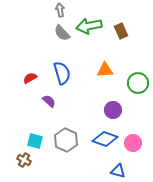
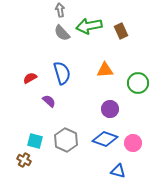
purple circle: moved 3 px left, 1 px up
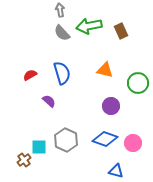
orange triangle: rotated 18 degrees clockwise
red semicircle: moved 3 px up
purple circle: moved 1 px right, 3 px up
cyan square: moved 4 px right, 6 px down; rotated 14 degrees counterclockwise
brown cross: rotated 24 degrees clockwise
blue triangle: moved 2 px left
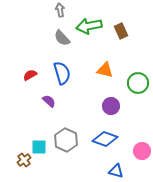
gray semicircle: moved 5 px down
pink circle: moved 9 px right, 8 px down
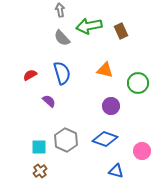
brown cross: moved 16 px right, 11 px down
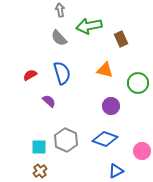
brown rectangle: moved 8 px down
gray semicircle: moved 3 px left
blue triangle: rotated 42 degrees counterclockwise
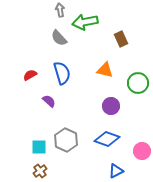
green arrow: moved 4 px left, 4 px up
blue diamond: moved 2 px right
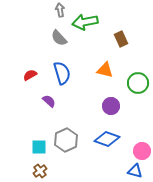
gray hexagon: rotated 10 degrees clockwise
blue triangle: moved 19 px right; rotated 42 degrees clockwise
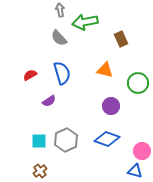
purple semicircle: rotated 104 degrees clockwise
cyan square: moved 6 px up
